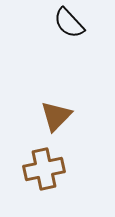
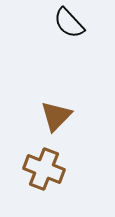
brown cross: rotated 33 degrees clockwise
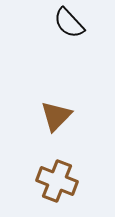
brown cross: moved 13 px right, 12 px down
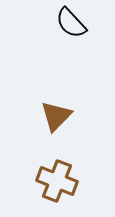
black semicircle: moved 2 px right
